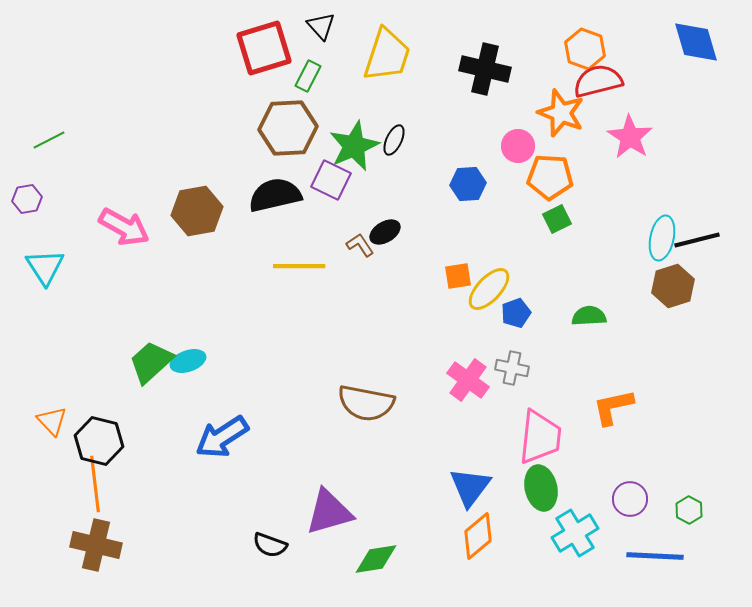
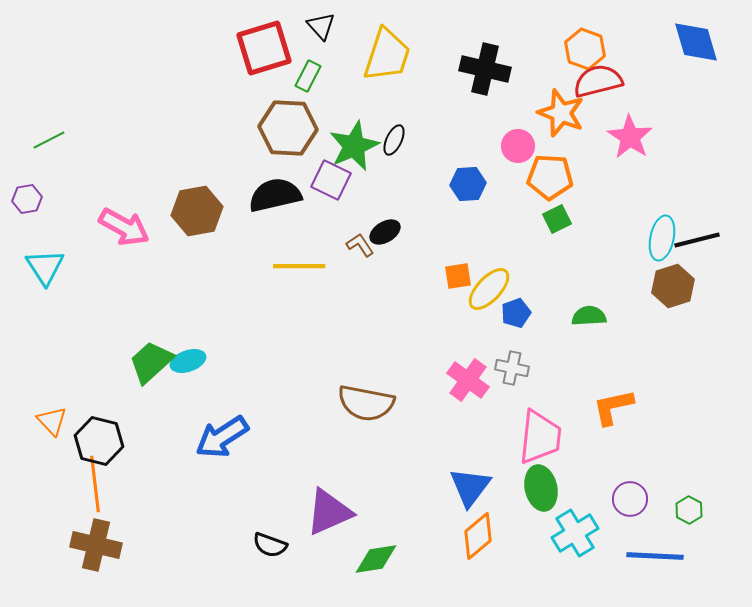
brown hexagon at (288, 128): rotated 6 degrees clockwise
purple triangle at (329, 512): rotated 8 degrees counterclockwise
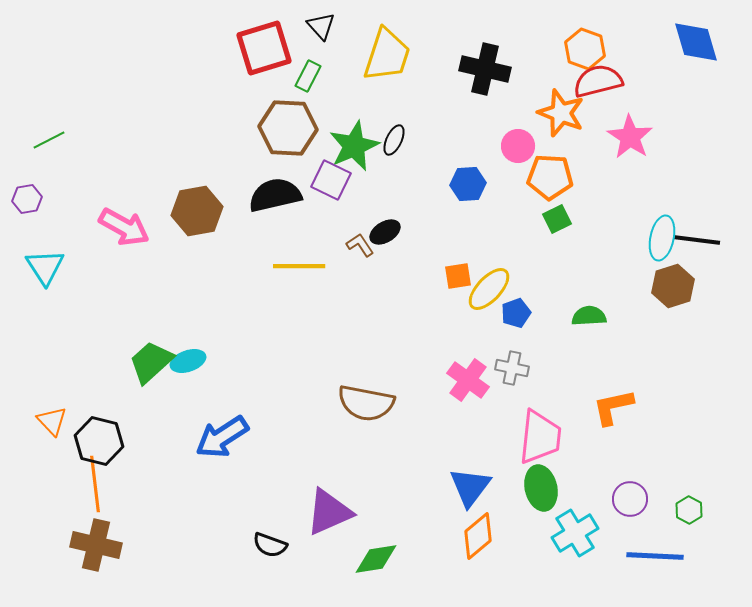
black line at (697, 240): rotated 21 degrees clockwise
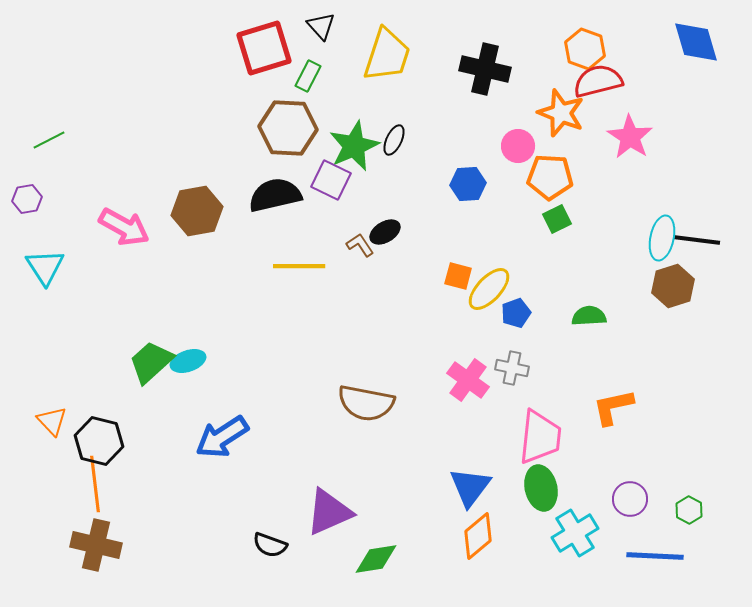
orange square at (458, 276): rotated 24 degrees clockwise
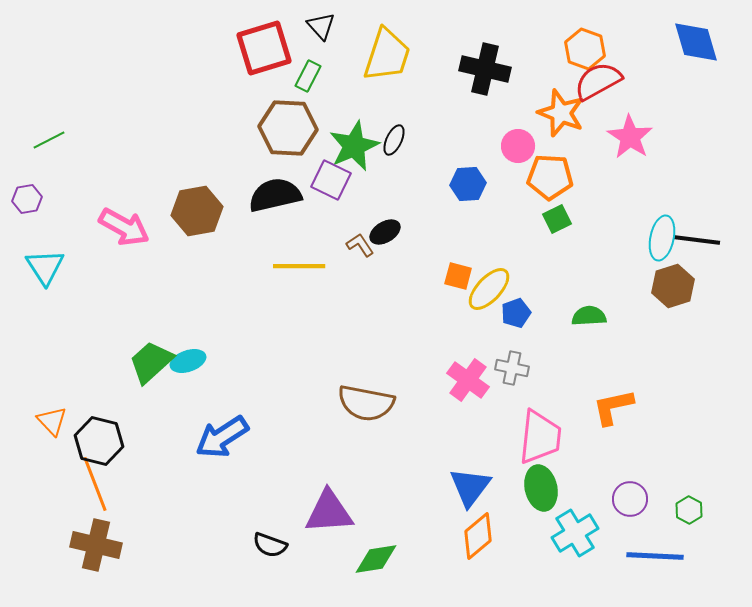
red semicircle at (598, 81): rotated 15 degrees counterclockwise
orange line at (95, 484): rotated 14 degrees counterclockwise
purple triangle at (329, 512): rotated 20 degrees clockwise
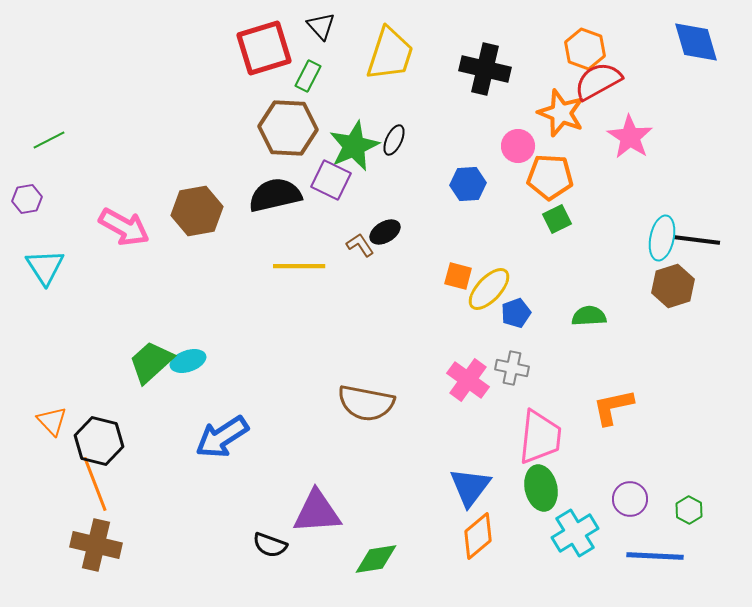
yellow trapezoid at (387, 55): moved 3 px right, 1 px up
purple triangle at (329, 512): moved 12 px left
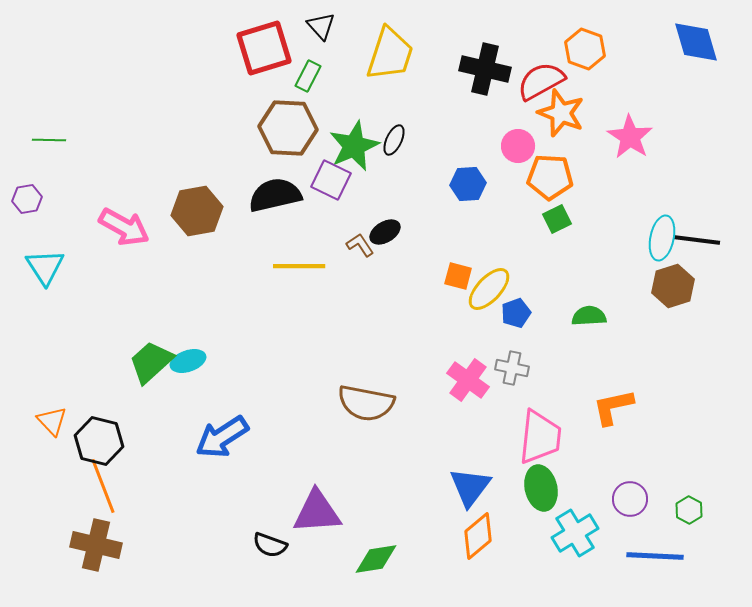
red semicircle at (598, 81): moved 57 px left
green line at (49, 140): rotated 28 degrees clockwise
orange line at (95, 484): moved 8 px right, 2 px down
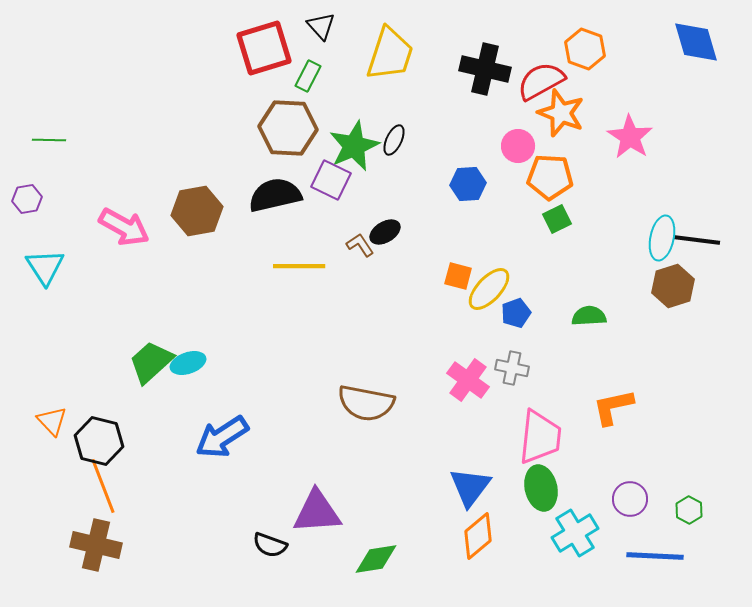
cyan ellipse at (188, 361): moved 2 px down
